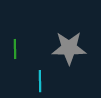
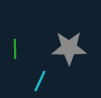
cyan line: rotated 25 degrees clockwise
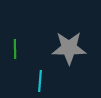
cyan line: rotated 20 degrees counterclockwise
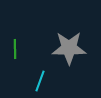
cyan line: rotated 15 degrees clockwise
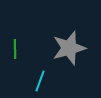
gray star: rotated 16 degrees counterclockwise
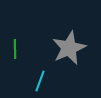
gray star: rotated 8 degrees counterclockwise
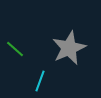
green line: rotated 48 degrees counterclockwise
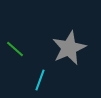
cyan line: moved 1 px up
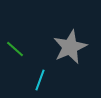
gray star: moved 1 px right, 1 px up
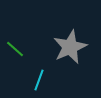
cyan line: moved 1 px left
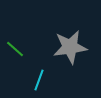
gray star: rotated 16 degrees clockwise
